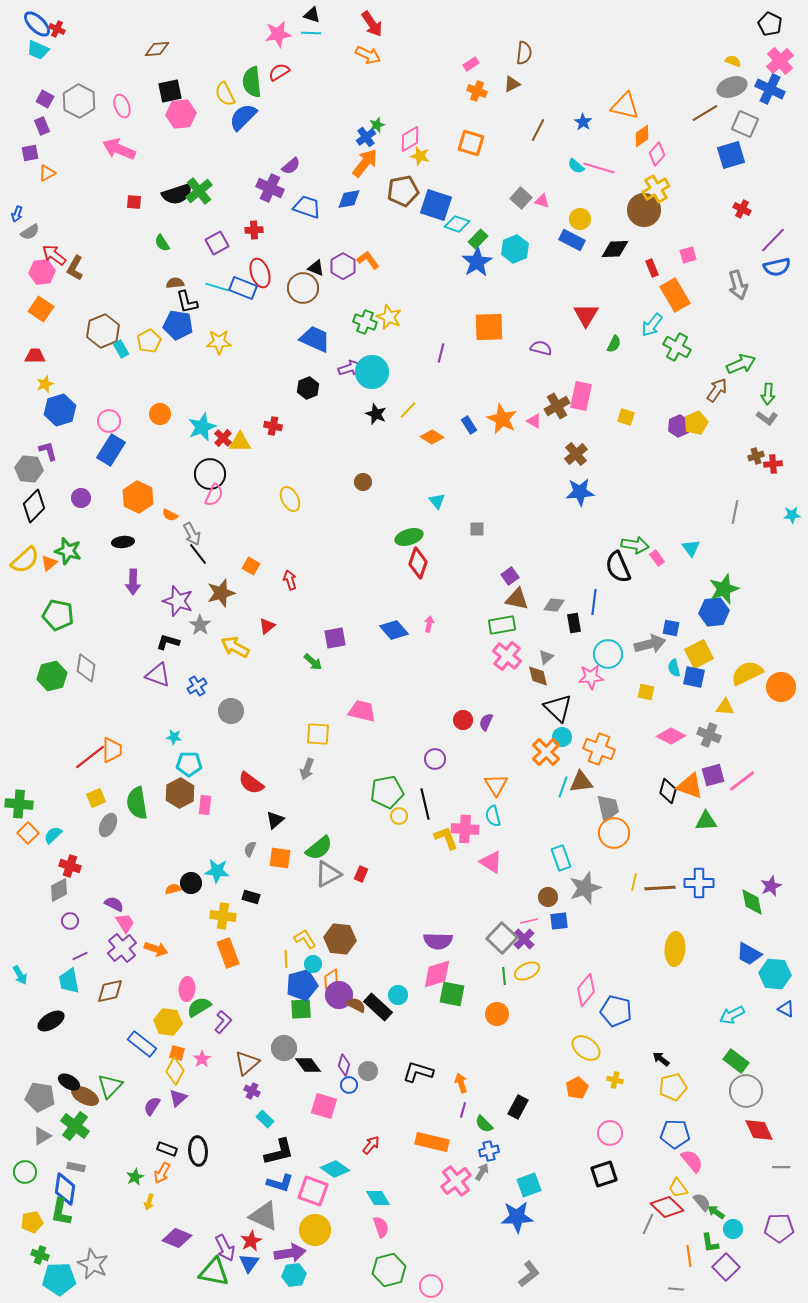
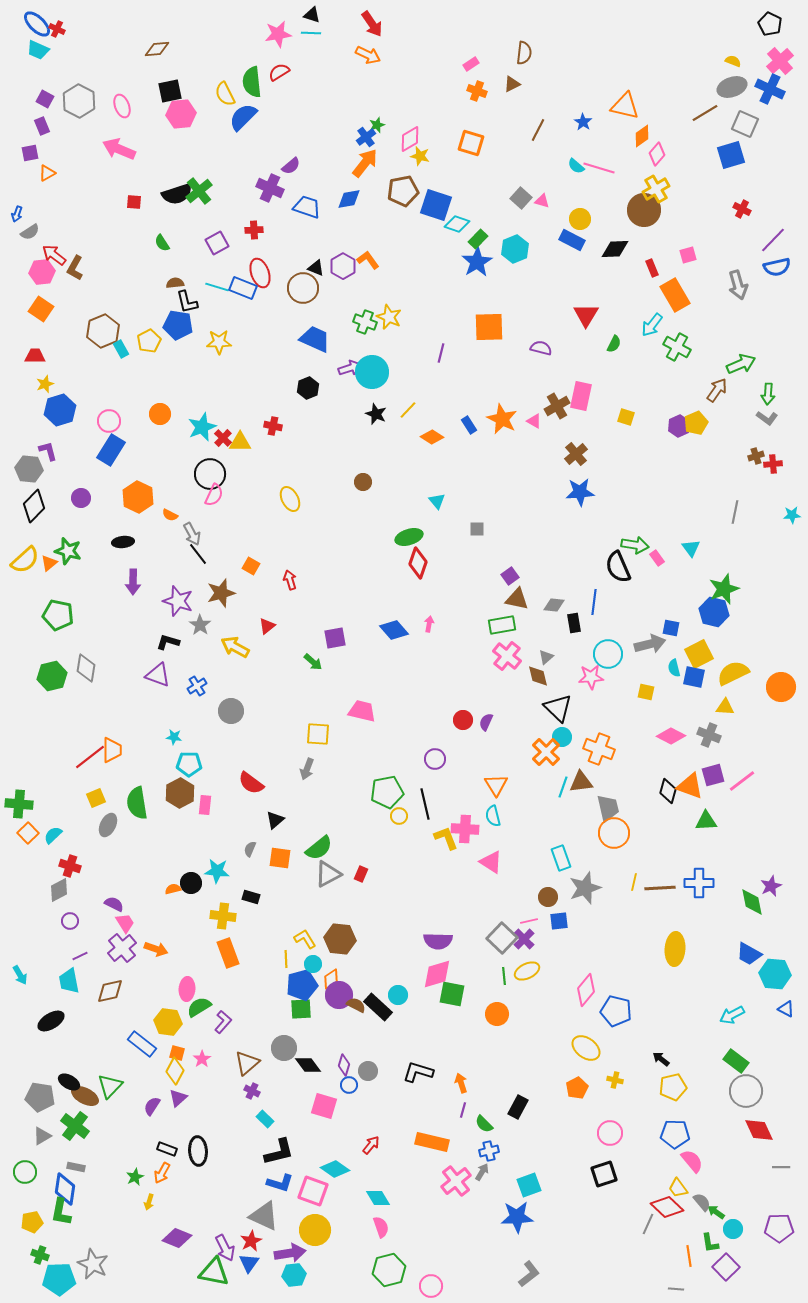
blue hexagon at (714, 612): rotated 20 degrees clockwise
yellow semicircle at (747, 673): moved 14 px left
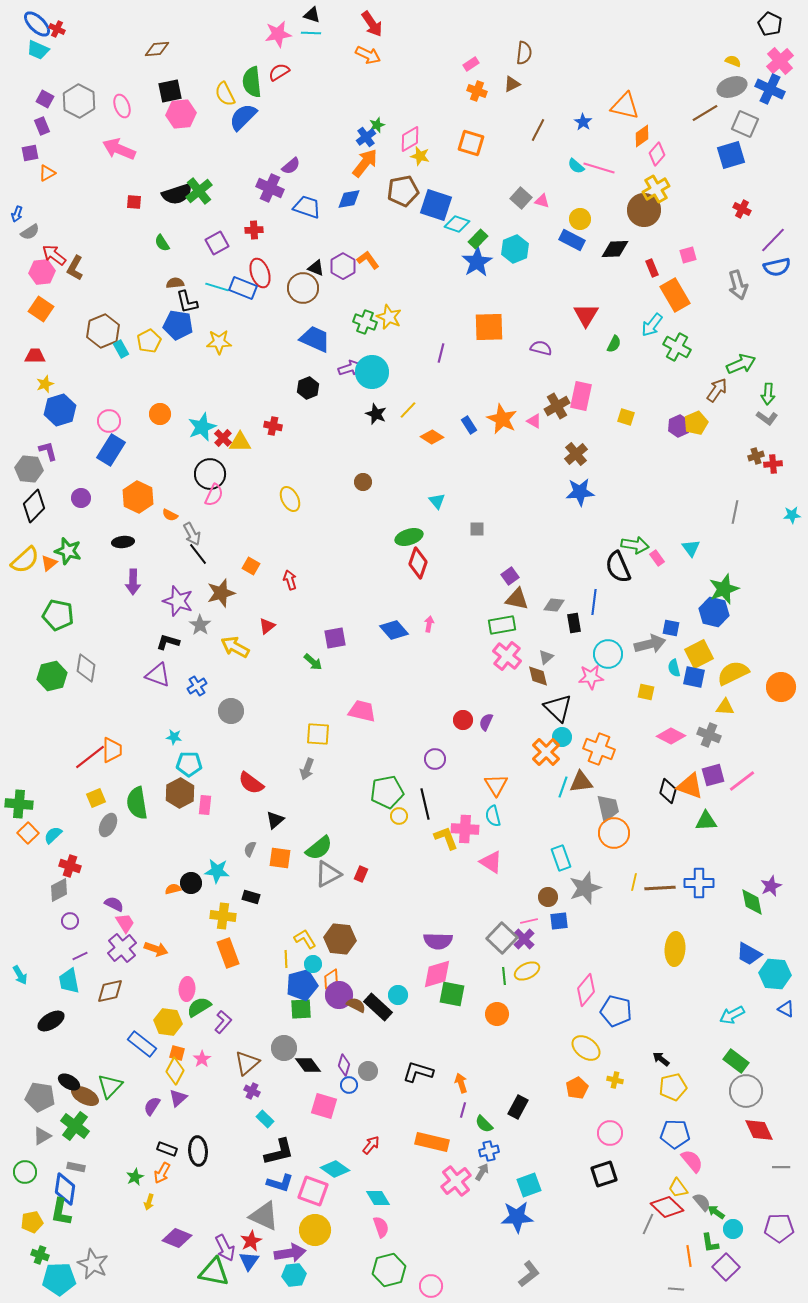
blue triangle at (249, 1263): moved 2 px up
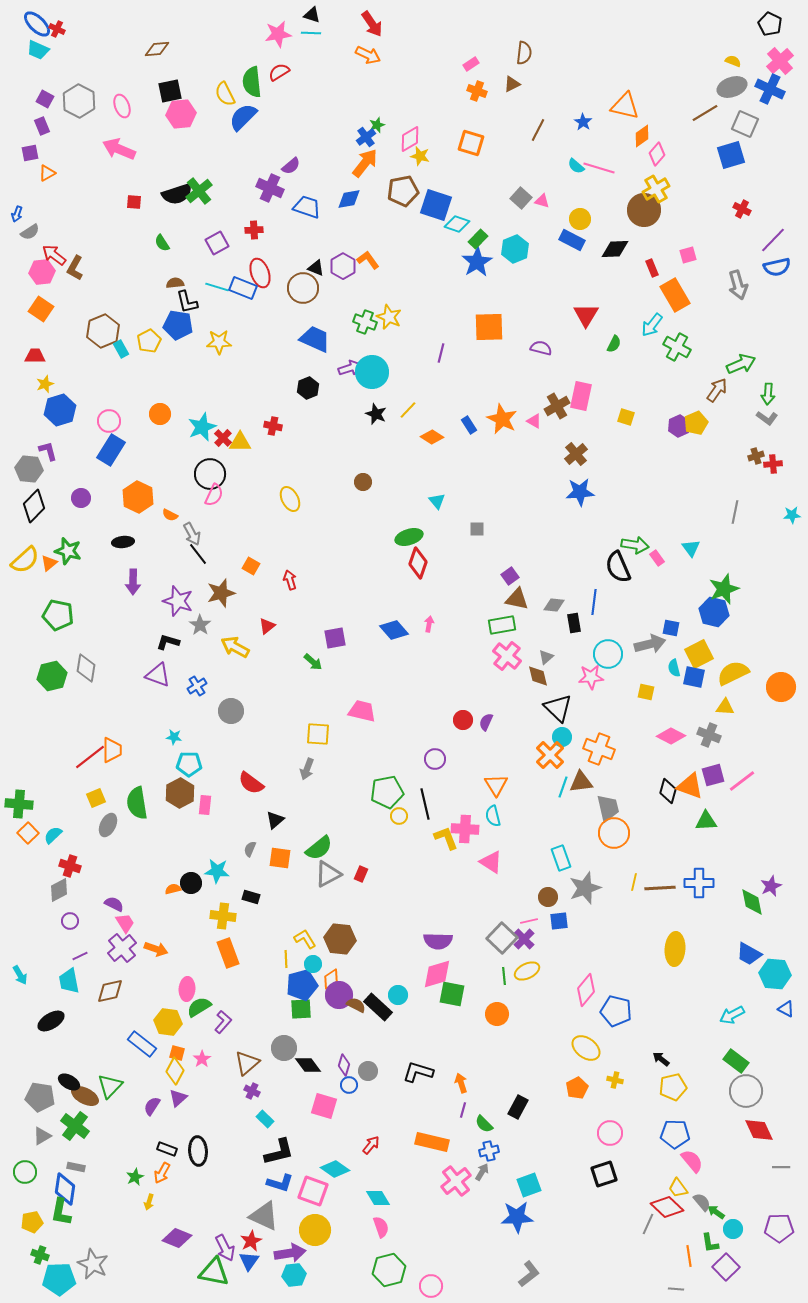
orange cross at (546, 752): moved 4 px right, 3 px down
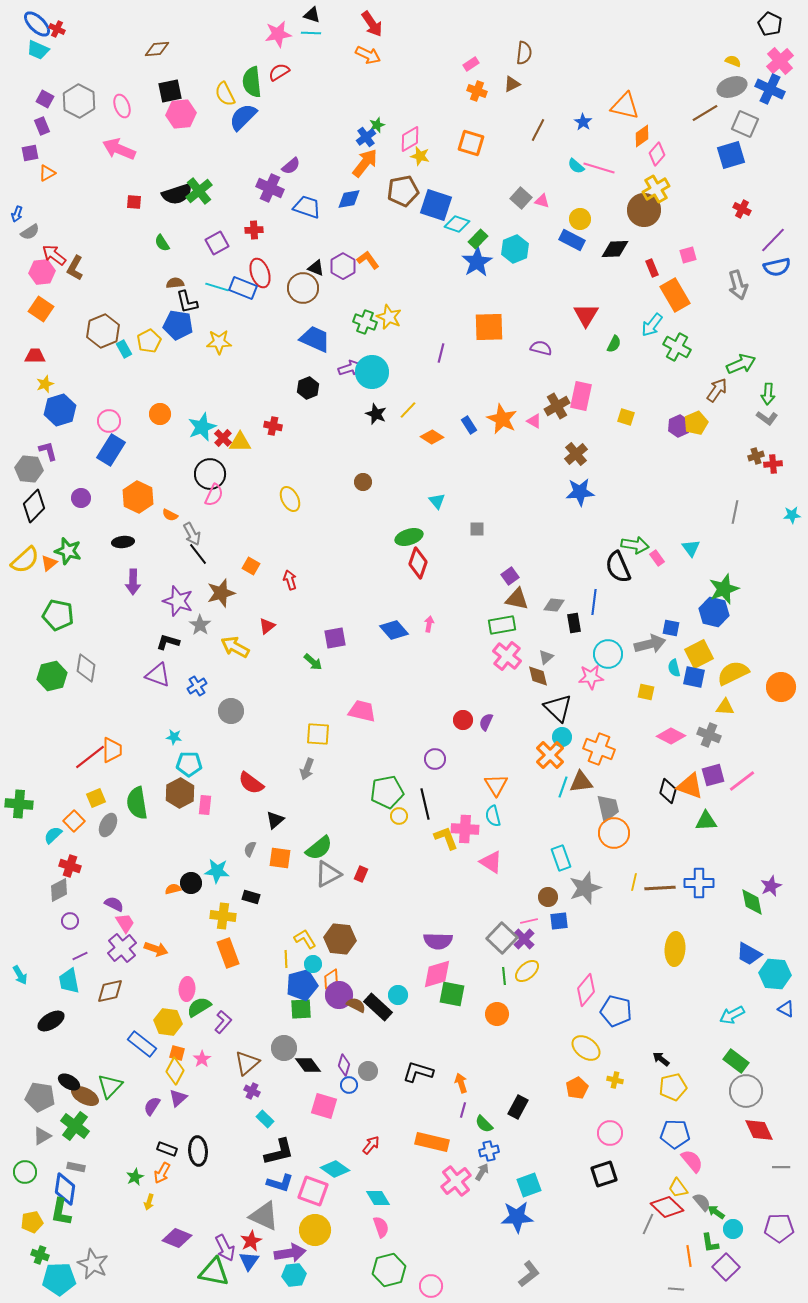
cyan rectangle at (121, 349): moved 3 px right
orange square at (28, 833): moved 46 px right, 12 px up
yellow ellipse at (527, 971): rotated 15 degrees counterclockwise
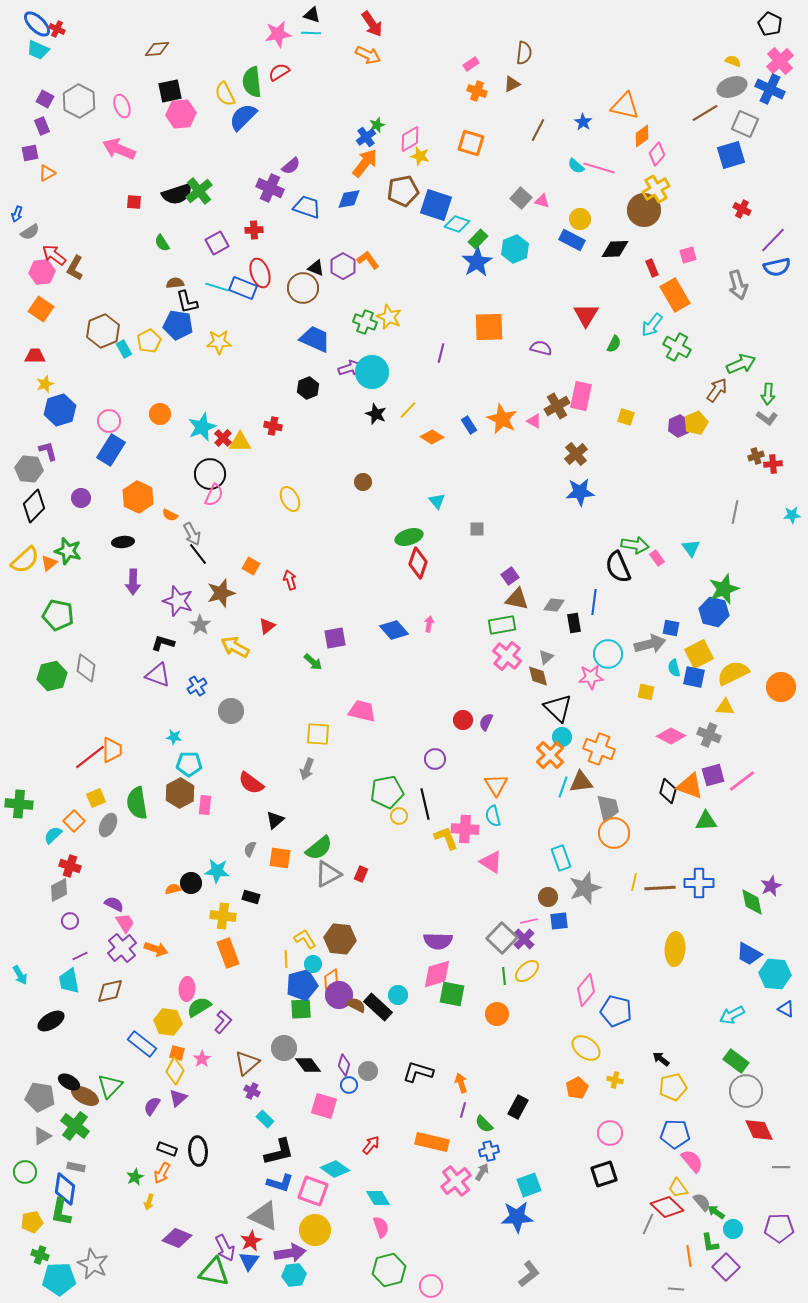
black L-shape at (168, 642): moved 5 px left, 1 px down
